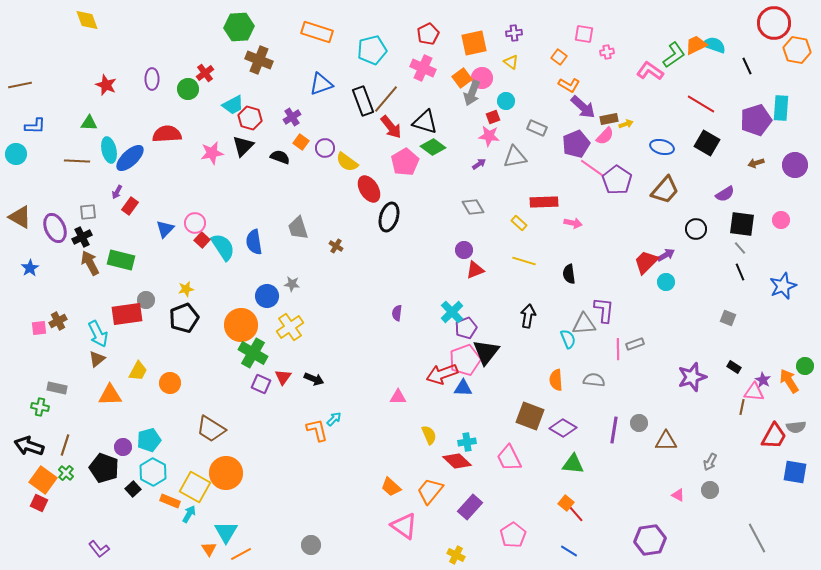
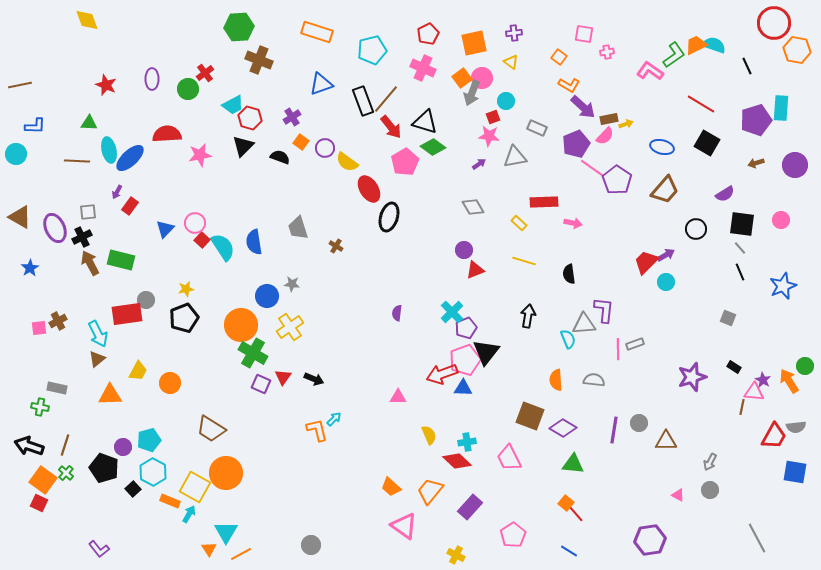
pink star at (212, 153): moved 12 px left, 2 px down
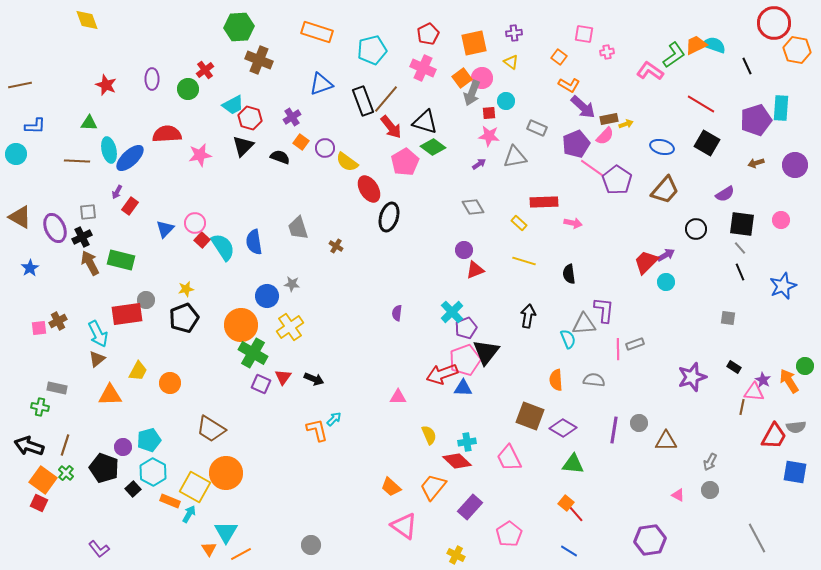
red cross at (205, 73): moved 3 px up
red square at (493, 117): moved 4 px left, 4 px up; rotated 16 degrees clockwise
gray square at (728, 318): rotated 14 degrees counterclockwise
orange trapezoid at (430, 491): moved 3 px right, 4 px up
pink pentagon at (513, 535): moved 4 px left, 1 px up
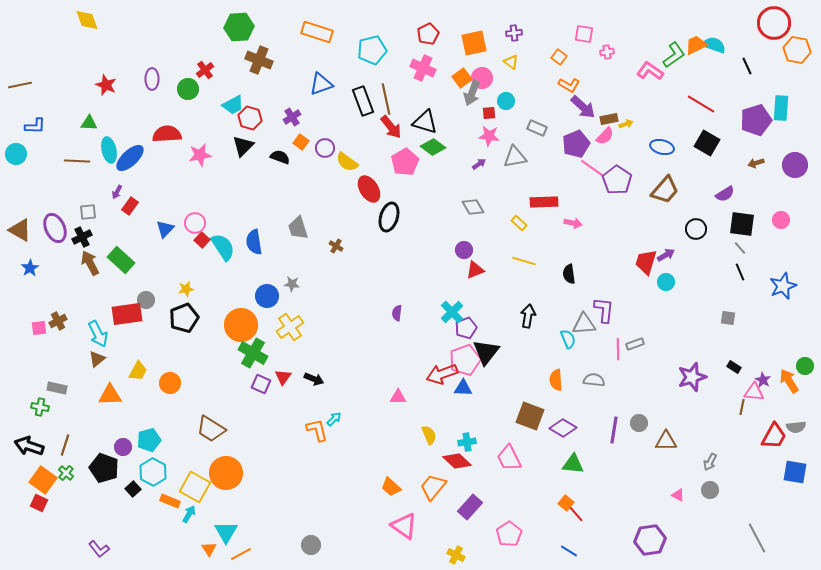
brown line at (386, 99): rotated 52 degrees counterclockwise
brown triangle at (20, 217): moved 13 px down
green rectangle at (121, 260): rotated 28 degrees clockwise
red trapezoid at (646, 262): rotated 28 degrees counterclockwise
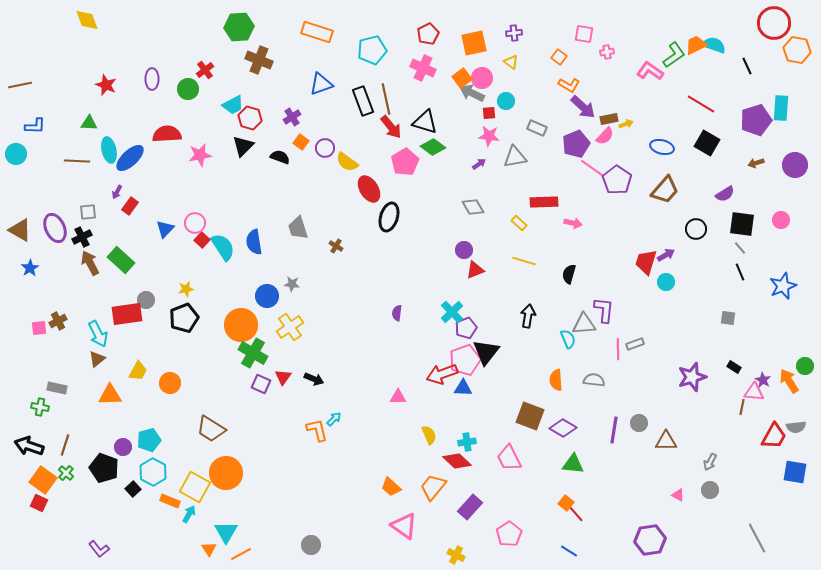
gray arrow at (472, 93): rotated 95 degrees clockwise
black semicircle at (569, 274): rotated 24 degrees clockwise
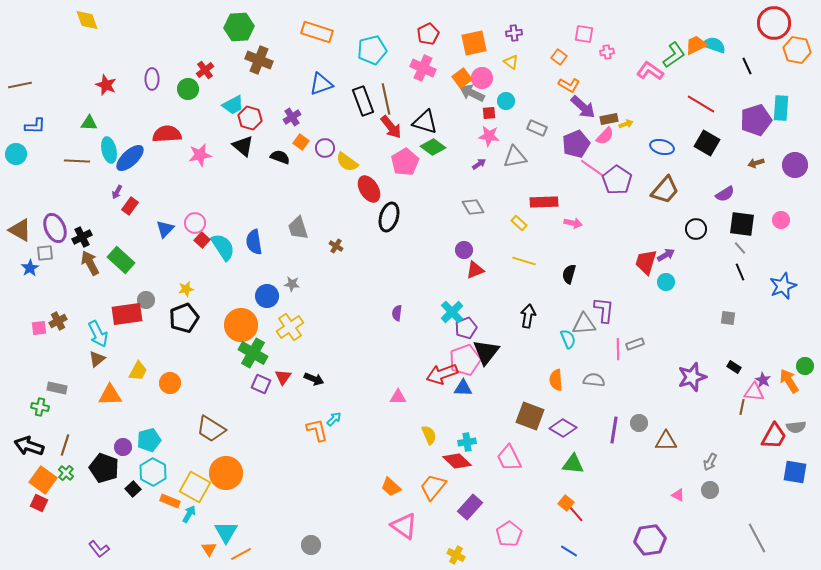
black triangle at (243, 146): rotated 35 degrees counterclockwise
gray square at (88, 212): moved 43 px left, 41 px down
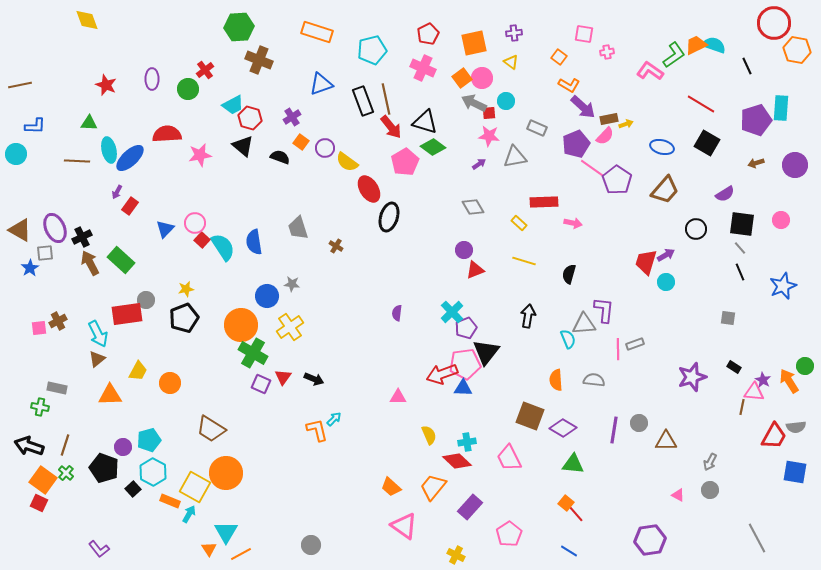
gray arrow at (472, 93): moved 2 px right, 10 px down
pink pentagon at (465, 360): moved 4 px down; rotated 12 degrees clockwise
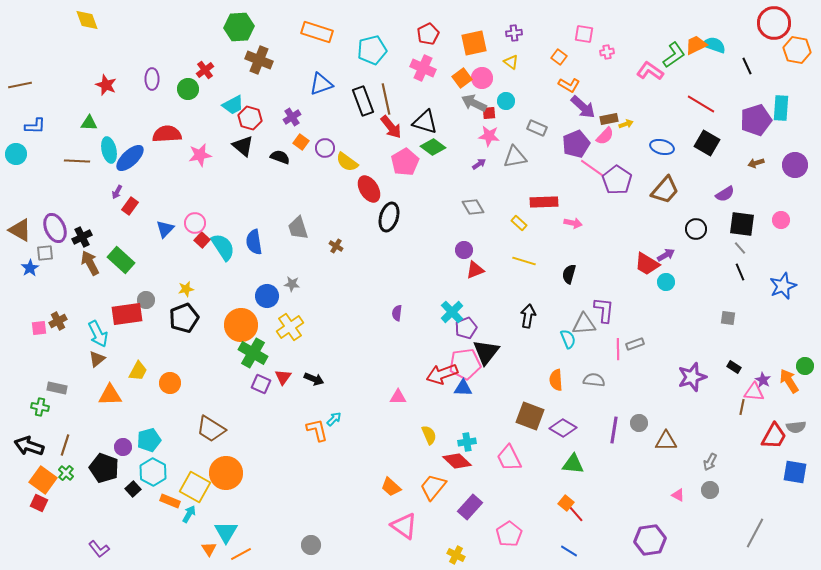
red trapezoid at (646, 262): moved 1 px right, 2 px down; rotated 76 degrees counterclockwise
gray line at (757, 538): moved 2 px left, 5 px up; rotated 56 degrees clockwise
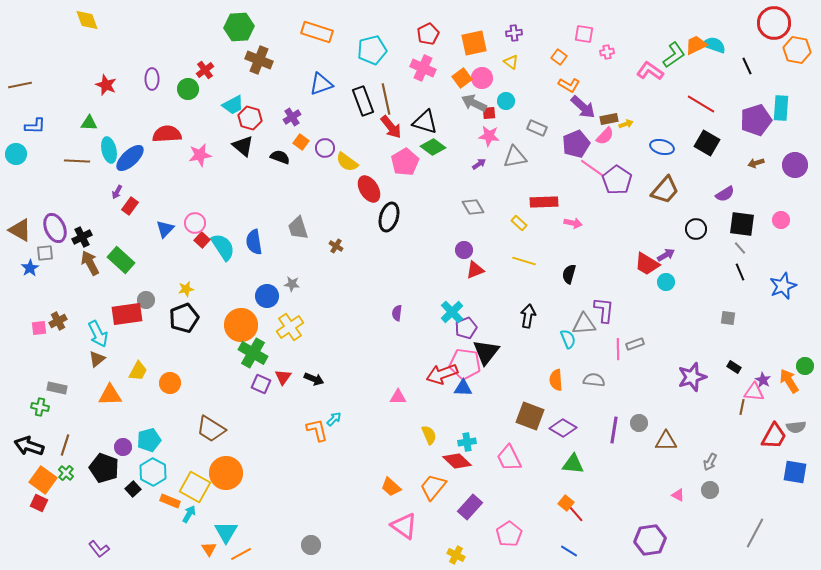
pink pentagon at (465, 364): rotated 16 degrees clockwise
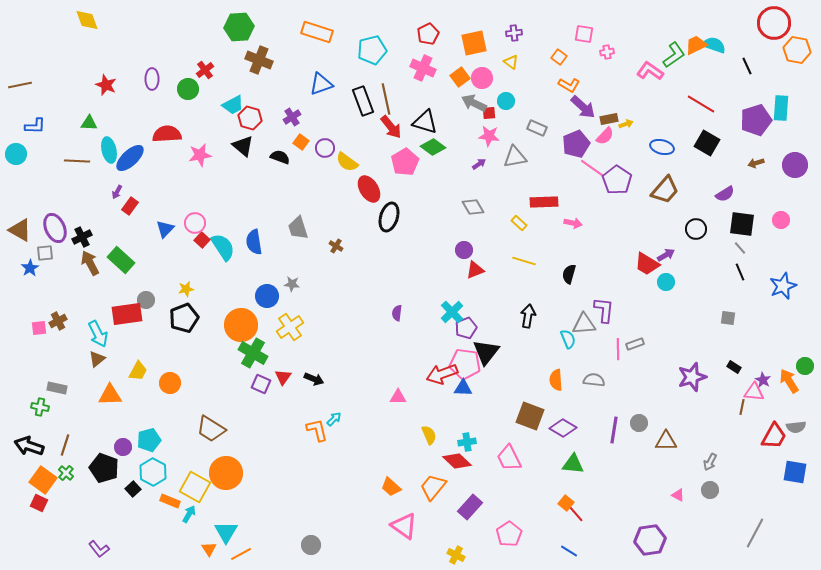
orange square at (462, 78): moved 2 px left, 1 px up
